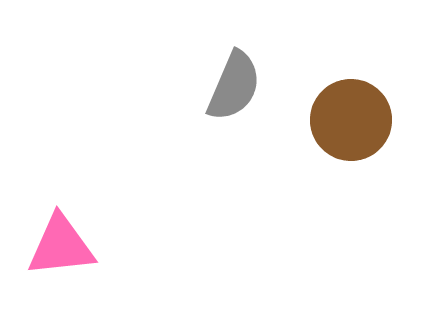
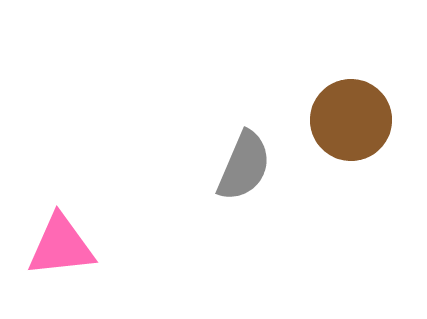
gray semicircle: moved 10 px right, 80 px down
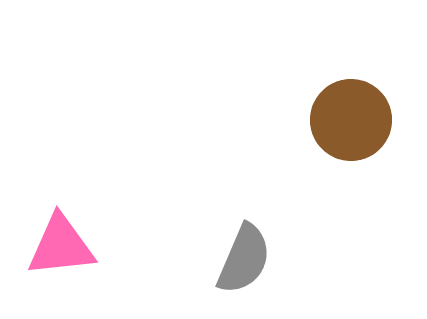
gray semicircle: moved 93 px down
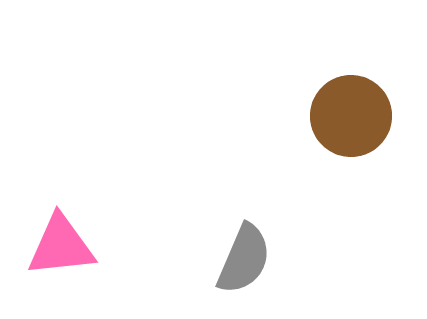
brown circle: moved 4 px up
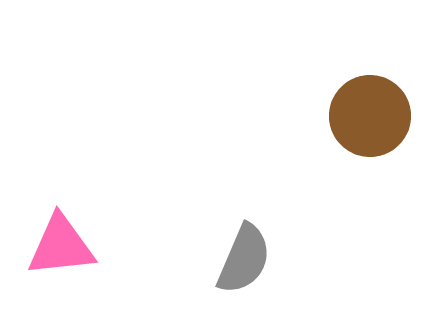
brown circle: moved 19 px right
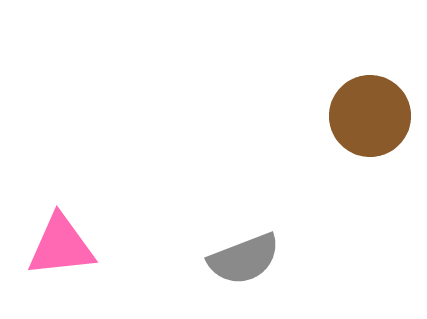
gray semicircle: rotated 46 degrees clockwise
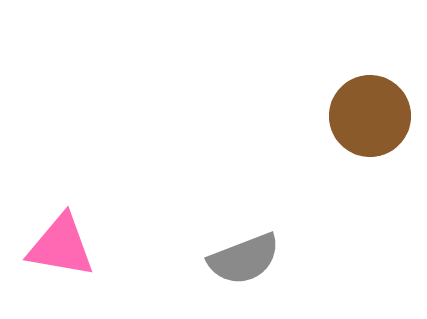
pink triangle: rotated 16 degrees clockwise
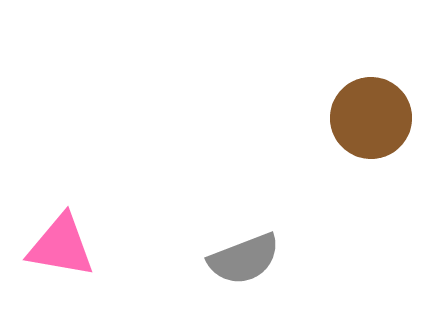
brown circle: moved 1 px right, 2 px down
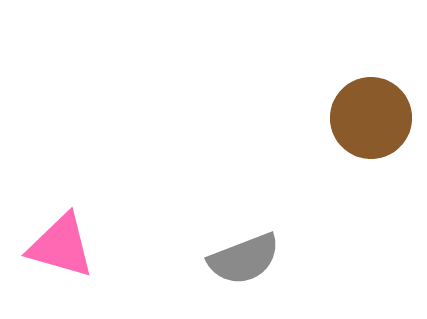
pink triangle: rotated 6 degrees clockwise
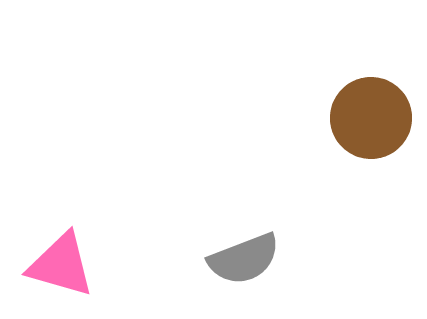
pink triangle: moved 19 px down
